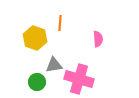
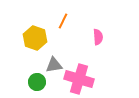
orange line: moved 3 px right, 2 px up; rotated 21 degrees clockwise
pink semicircle: moved 2 px up
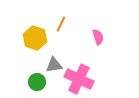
orange line: moved 2 px left, 3 px down
pink semicircle: rotated 14 degrees counterclockwise
pink cross: rotated 8 degrees clockwise
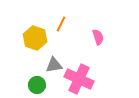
green circle: moved 3 px down
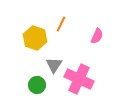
pink semicircle: moved 1 px left, 1 px up; rotated 42 degrees clockwise
gray triangle: rotated 48 degrees counterclockwise
